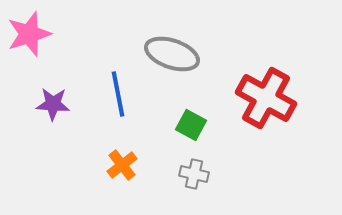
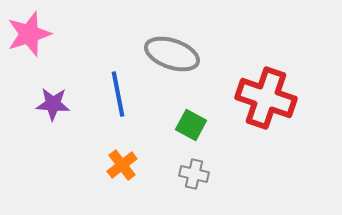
red cross: rotated 10 degrees counterclockwise
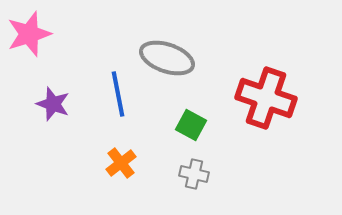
gray ellipse: moved 5 px left, 4 px down
purple star: rotated 16 degrees clockwise
orange cross: moved 1 px left, 2 px up
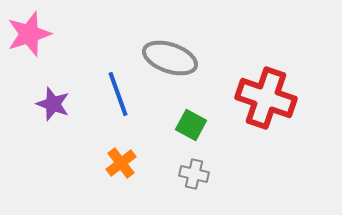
gray ellipse: moved 3 px right
blue line: rotated 9 degrees counterclockwise
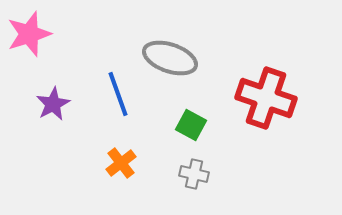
purple star: rotated 24 degrees clockwise
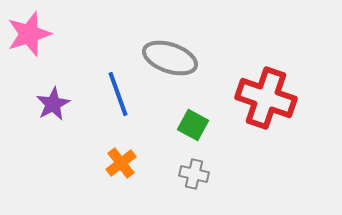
green square: moved 2 px right
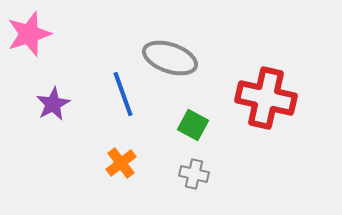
blue line: moved 5 px right
red cross: rotated 6 degrees counterclockwise
